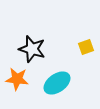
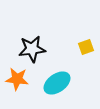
black star: rotated 24 degrees counterclockwise
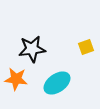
orange star: moved 1 px left
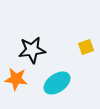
black star: moved 1 px down
